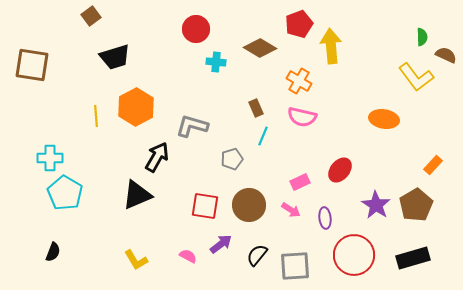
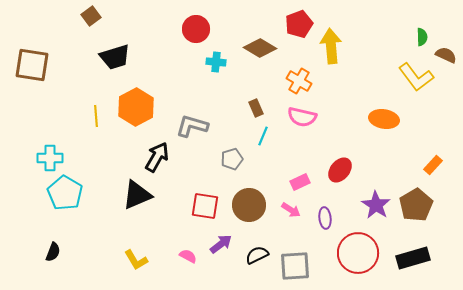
black semicircle at (257, 255): rotated 25 degrees clockwise
red circle at (354, 255): moved 4 px right, 2 px up
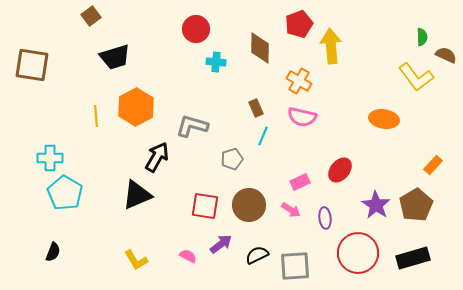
brown diamond at (260, 48): rotated 60 degrees clockwise
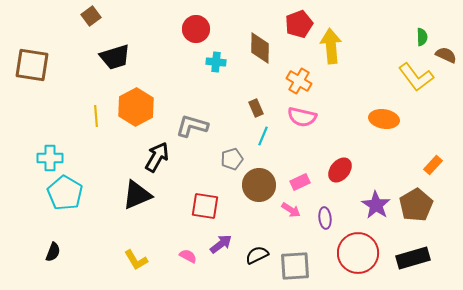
brown circle at (249, 205): moved 10 px right, 20 px up
